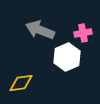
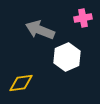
pink cross: moved 15 px up
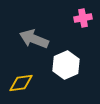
gray arrow: moved 6 px left, 9 px down
white hexagon: moved 1 px left, 8 px down
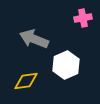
yellow diamond: moved 5 px right, 2 px up
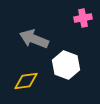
white hexagon: rotated 16 degrees counterclockwise
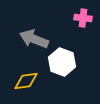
pink cross: rotated 18 degrees clockwise
white hexagon: moved 4 px left, 3 px up
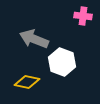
pink cross: moved 2 px up
yellow diamond: moved 1 px right, 1 px down; rotated 20 degrees clockwise
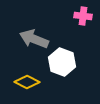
yellow diamond: rotated 15 degrees clockwise
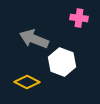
pink cross: moved 4 px left, 2 px down
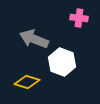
yellow diamond: rotated 10 degrees counterclockwise
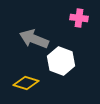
white hexagon: moved 1 px left, 1 px up
yellow diamond: moved 1 px left, 1 px down
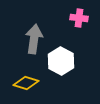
gray arrow: rotated 76 degrees clockwise
white hexagon: rotated 8 degrees clockwise
